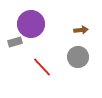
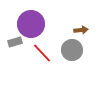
gray circle: moved 6 px left, 7 px up
red line: moved 14 px up
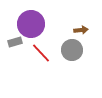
red line: moved 1 px left
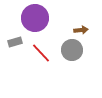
purple circle: moved 4 px right, 6 px up
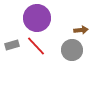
purple circle: moved 2 px right
gray rectangle: moved 3 px left, 3 px down
red line: moved 5 px left, 7 px up
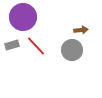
purple circle: moved 14 px left, 1 px up
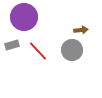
purple circle: moved 1 px right
red line: moved 2 px right, 5 px down
